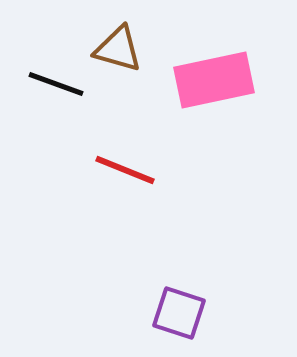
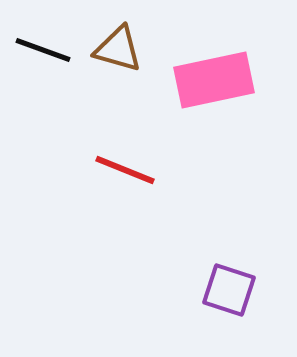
black line: moved 13 px left, 34 px up
purple square: moved 50 px right, 23 px up
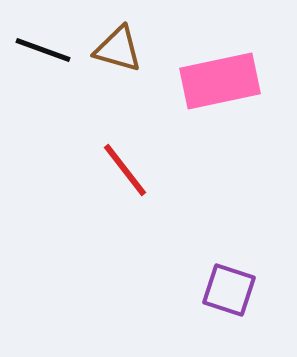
pink rectangle: moved 6 px right, 1 px down
red line: rotated 30 degrees clockwise
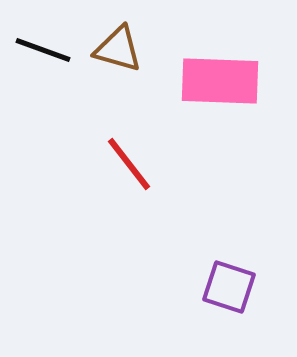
pink rectangle: rotated 14 degrees clockwise
red line: moved 4 px right, 6 px up
purple square: moved 3 px up
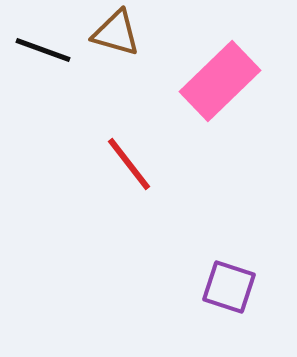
brown triangle: moved 2 px left, 16 px up
pink rectangle: rotated 46 degrees counterclockwise
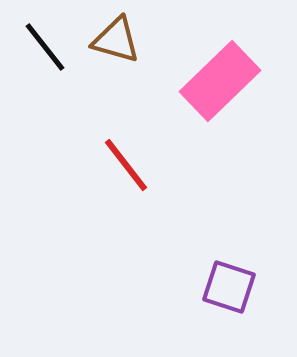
brown triangle: moved 7 px down
black line: moved 2 px right, 3 px up; rotated 32 degrees clockwise
red line: moved 3 px left, 1 px down
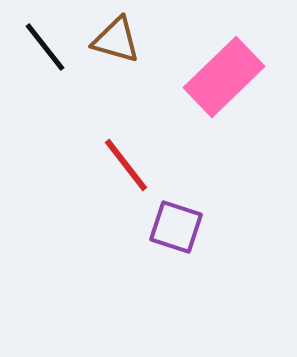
pink rectangle: moved 4 px right, 4 px up
purple square: moved 53 px left, 60 px up
